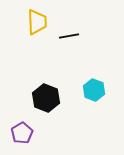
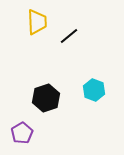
black line: rotated 30 degrees counterclockwise
black hexagon: rotated 20 degrees clockwise
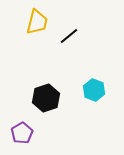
yellow trapezoid: rotated 16 degrees clockwise
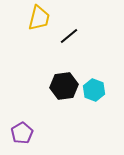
yellow trapezoid: moved 2 px right, 4 px up
black hexagon: moved 18 px right, 12 px up; rotated 12 degrees clockwise
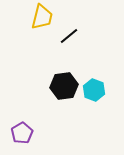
yellow trapezoid: moved 3 px right, 1 px up
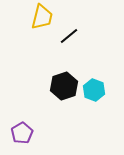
black hexagon: rotated 12 degrees counterclockwise
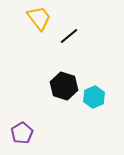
yellow trapezoid: moved 3 px left, 1 px down; rotated 52 degrees counterclockwise
black hexagon: rotated 24 degrees counterclockwise
cyan hexagon: moved 7 px down; rotated 15 degrees clockwise
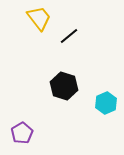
cyan hexagon: moved 12 px right, 6 px down
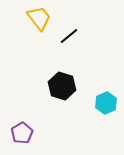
black hexagon: moved 2 px left
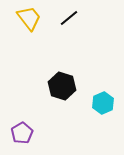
yellow trapezoid: moved 10 px left
black line: moved 18 px up
cyan hexagon: moved 3 px left
